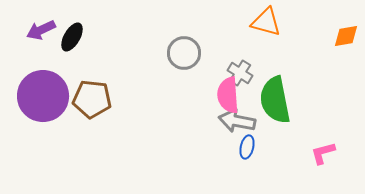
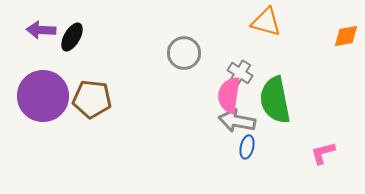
purple arrow: rotated 28 degrees clockwise
pink semicircle: moved 1 px right; rotated 12 degrees clockwise
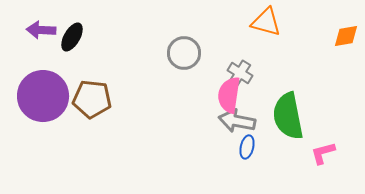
green semicircle: moved 13 px right, 16 px down
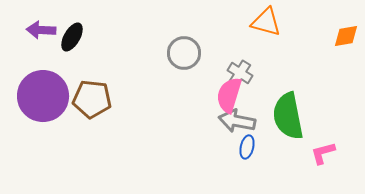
pink semicircle: rotated 9 degrees clockwise
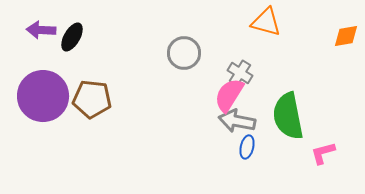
pink semicircle: rotated 15 degrees clockwise
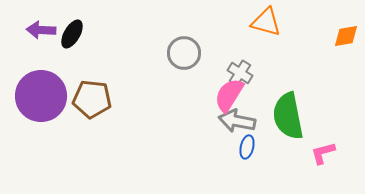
black ellipse: moved 3 px up
purple circle: moved 2 px left
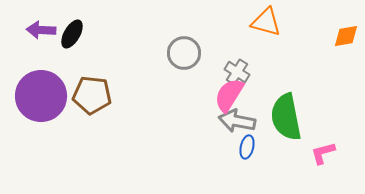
gray cross: moved 3 px left, 1 px up
brown pentagon: moved 4 px up
green semicircle: moved 2 px left, 1 px down
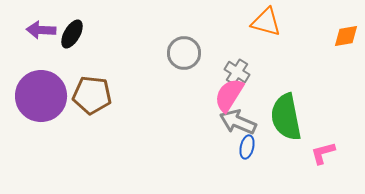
gray arrow: moved 1 px right, 1 px down; rotated 12 degrees clockwise
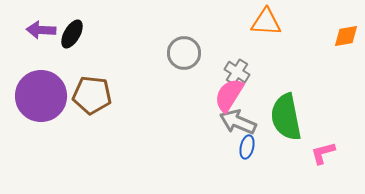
orange triangle: rotated 12 degrees counterclockwise
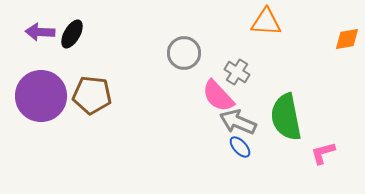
purple arrow: moved 1 px left, 2 px down
orange diamond: moved 1 px right, 3 px down
pink semicircle: moved 11 px left, 1 px down; rotated 75 degrees counterclockwise
blue ellipse: moved 7 px left; rotated 55 degrees counterclockwise
